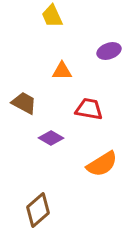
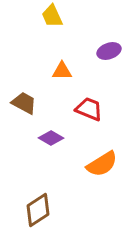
red trapezoid: rotated 12 degrees clockwise
brown diamond: rotated 8 degrees clockwise
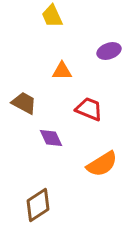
purple diamond: rotated 35 degrees clockwise
brown diamond: moved 5 px up
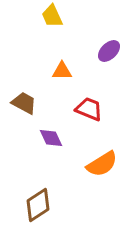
purple ellipse: rotated 25 degrees counterclockwise
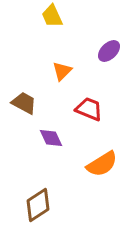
orange triangle: rotated 45 degrees counterclockwise
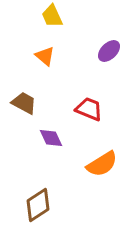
orange triangle: moved 17 px left, 15 px up; rotated 35 degrees counterclockwise
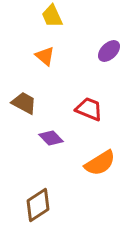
purple diamond: rotated 20 degrees counterclockwise
orange semicircle: moved 2 px left, 1 px up
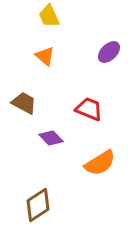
yellow trapezoid: moved 3 px left
purple ellipse: moved 1 px down
